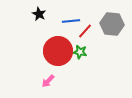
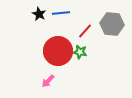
blue line: moved 10 px left, 8 px up
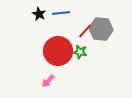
gray hexagon: moved 11 px left, 5 px down
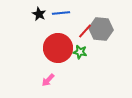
red circle: moved 3 px up
pink arrow: moved 1 px up
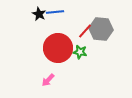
blue line: moved 6 px left, 1 px up
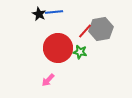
blue line: moved 1 px left
gray hexagon: rotated 15 degrees counterclockwise
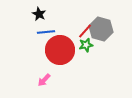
blue line: moved 8 px left, 20 px down
gray hexagon: rotated 25 degrees clockwise
red circle: moved 2 px right, 2 px down
green star: moved 6 px right, 7 px up; rotated 24 degrees counterclockwise
pink arrow: moved 4 px left
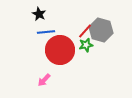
gray hexagon: moved 1 px down
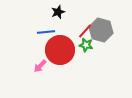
black star: moved 19 px right, 2 px up; rotated 24 degrees clockwise
green star: rotated 24 degrees clockwise
pink arrow: moved 4 px left, 14 px up
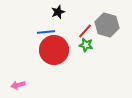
gray hexagon: moved 6 px right, 5 px up
red circle: moved 6 px left
pink arrow: moved 22 px left, 19 px down; rotated 32 degrees clockwise
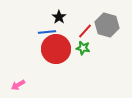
black star: moved 1 px right, 5 px down; rotated 16 degrees counterclockwise
blue line: moved 1 px right
green star: moved 3 px left, 3 px down
red circle: moved 2 px right, 1 px up
pink arrow: rotated 16 degrees counterclockwise
